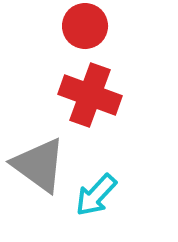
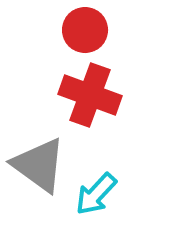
red circle: moved 4 px down
cyan arrow: moved 1 px up
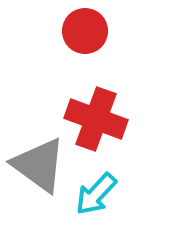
red circle: moved 1 px down
red cross: moved 6 px right, 24 px down
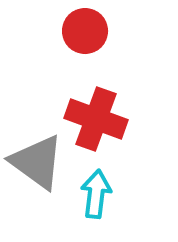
gray triangle: moved 2 px left, 3 px up
cyan arrow: rotated 144 degrees clockwise
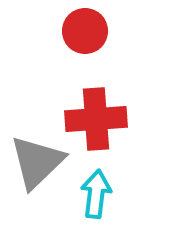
red cross: rotated 24 degrees counterclockwise
gray triangle: rotated 40 degrees clockwise
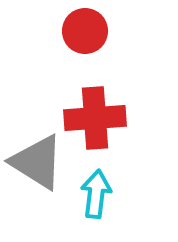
red cross: moved 1 px left, 1 px up
gray triangle: rotated 44 degrees counterclockwise
